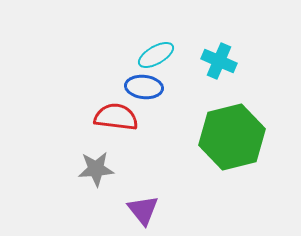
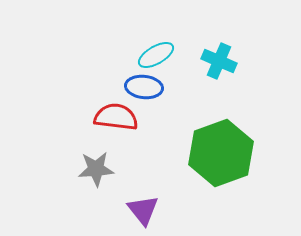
green hexagon: moved 11 px left, 16 px down; rotated 6 degrees counterclockwise
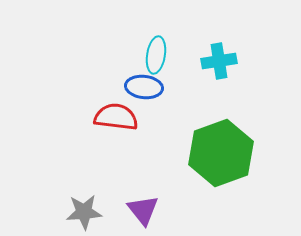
cyan ellipse: rotated 51 degrees counterclockwise
cyan cross: rotated 32 degrees counterclockwise
gray star: moved 12 px left, 43 px down
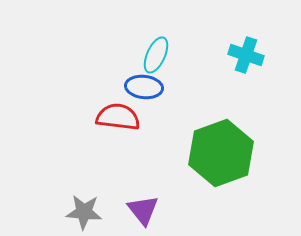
cyan ellipse: rotated 15 degrees clockwise
cyan cross: moved 27 px right, 6 px up; rotated 28 degrees clockwise
red semicircle: moved 2 px right
gray star: rotated 9 degrees clockwise
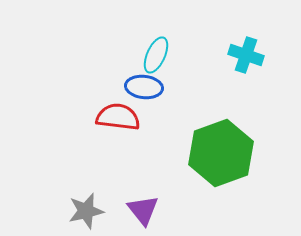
gray star: moved 2 px right, 1 px up; rotated 18 degrees counterclockwise
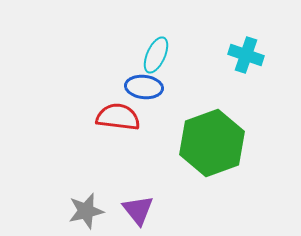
green hexagon: moved 9 px left, 10 px up
purple triangle: moved 5 px left
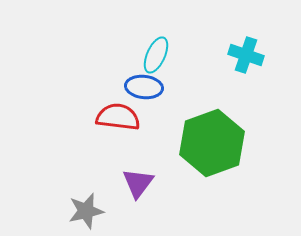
purple triangle: moved 27 px up; rotated 16 degrees clockwise
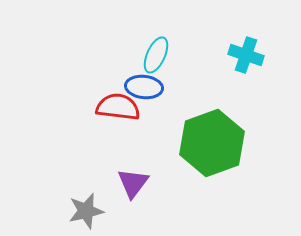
red semicircle: moved 10 px up
purple triangle: moved 5 px left
